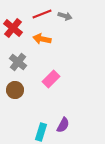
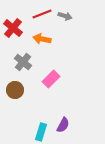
gray cross: moved 5 px right
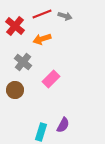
red cross: moved 2 px right, 2 px up
orange arrow: rotated 30 degrees counterclockwise
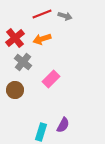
red cross: moved 12 px down; rotated 12 degrees clockwise
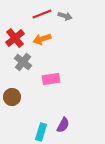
pink rectangle: rotated 36 degrees clockwise
brown circle: moved 3 px left, 7 px down
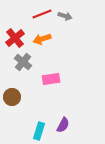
cyan rectangle: moved 2 px left, 1 px up
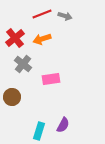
gray cross: moved 2 px down
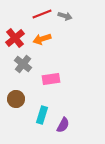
brown circle: moved 4 px right, 2 px down
cyan rectangle: moved 3 px right, 16 px up
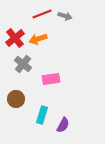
orange arrow: moved 4 px left
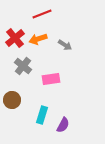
gray arrow: moved 29 px down; rotated 16 degrees clockwise
gray cross: moved 2 px down
brown circle: moved 4 px left, 1 px down
